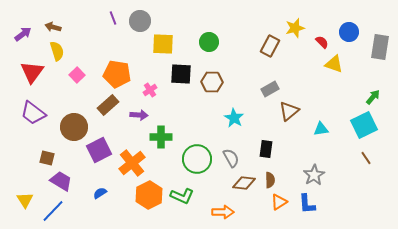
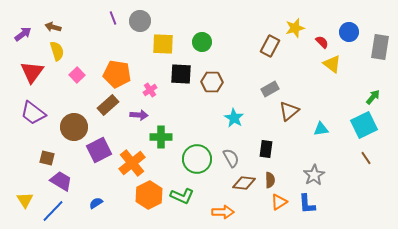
green circle at (209, 42): moved 7 px left
yellow triangle at (334, 64): moved 2 px left; rotated 18 degrees clockwise
blue semicircle at (100, 193): moved 4 px left, 10 px down
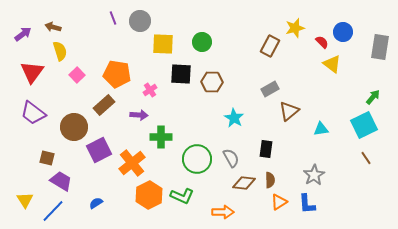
blue circle at (349, 32): moved 6 px left
yellow semicircle at (57, 51): moved 3 px right
brown rectangle at (108, 105): moved 4 px left
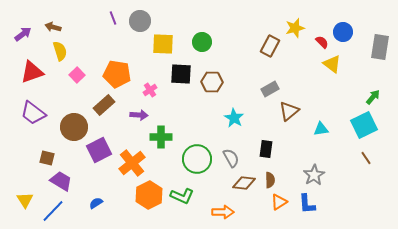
red triangle at (32, 72): rotated 35 degrees clockwise
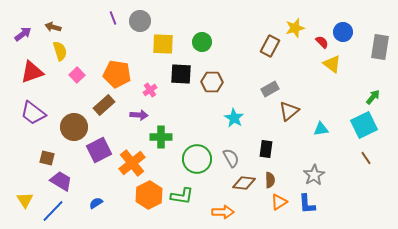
green L-shape at (182, 196): rotated 15 degrees counterclockwise
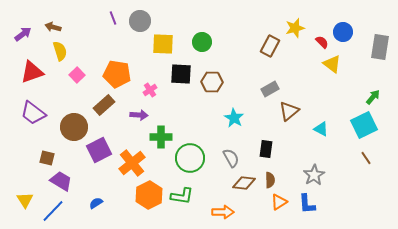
cyan triangle at (321, 129): rotated 35 degrees clockwise
green circle at (197, 159): moved 7 px left, 1 px up
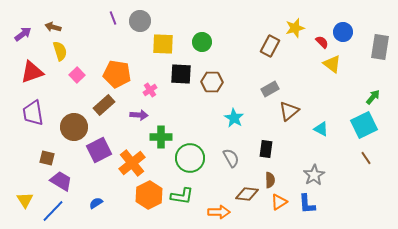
purple trapezoid at (33, 113): rotated 44 degrees clockwise
brown diamond at (244, 183): moved 3 px right, 11 px down
orange arrow at (223, 212): moved 4 px left
